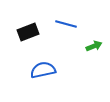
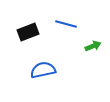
green arrow: moved 1 px left
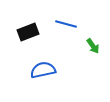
green arrow: rotated 77 degrees clockwise
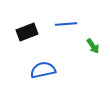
blue line: rotated 20 degrees counterclockwise
black rectangle: moved 1 px left
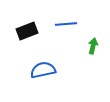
black rectangle: moved 1 px up
green arrow: rotated 133 degrees counterclockwise
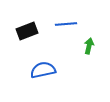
green arrow: moved 4 px left
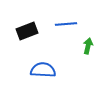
green arrow: moved 1 px left
blue semicircle: rotated 15 degrees clockwise
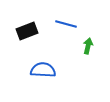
blue line: rotated 20 degrees clockwise
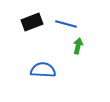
black rectangle: moved 5 px right, 9 px up
green arrow: moved 10 px left
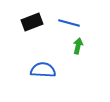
blue line: moved 3 px right, 1 px up
